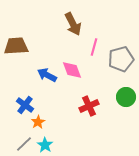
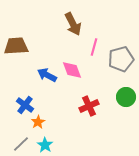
gray line: moved 3 px left
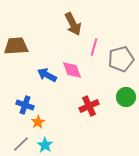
blue cross: rotated 18 degrees counterclockwise
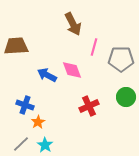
gray pentagon: rotated 15 degrees clockwise
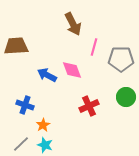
orange star: moved 5 px right, 3 px down
cyan star: rotated 14 degrees counterclockwise
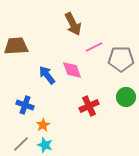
pink line: rotated 48 degrees clockwise
blue arrow: rotated 24 degrees clockwise
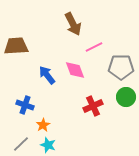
gray pentagon: moved 8 px down
pink diamond: moved 3 px right
red cross: moved 4 px right
cyan star: moved 3 px right
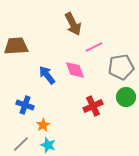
gray pentagon: rotated 10 degrees counterclockwise
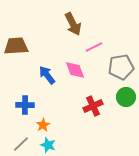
blue cross: rotated 18 degrees counterclockwise
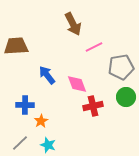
pink diamond: moved 2 px right, 14 px down
red cross: rotated 12 degrees clockwise
orange star: moved 2 px left, 4 px up
gray line: moved 1 px left, 1 px up
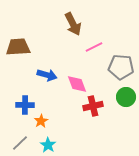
brown trapezoid: moved 2 px right, 1 px down
gray pentagon: rotated 15 degrees clockwise
blue arrow: rotated 144 degrees clockwise
cyan star: rotated 14 degrees clockwise
